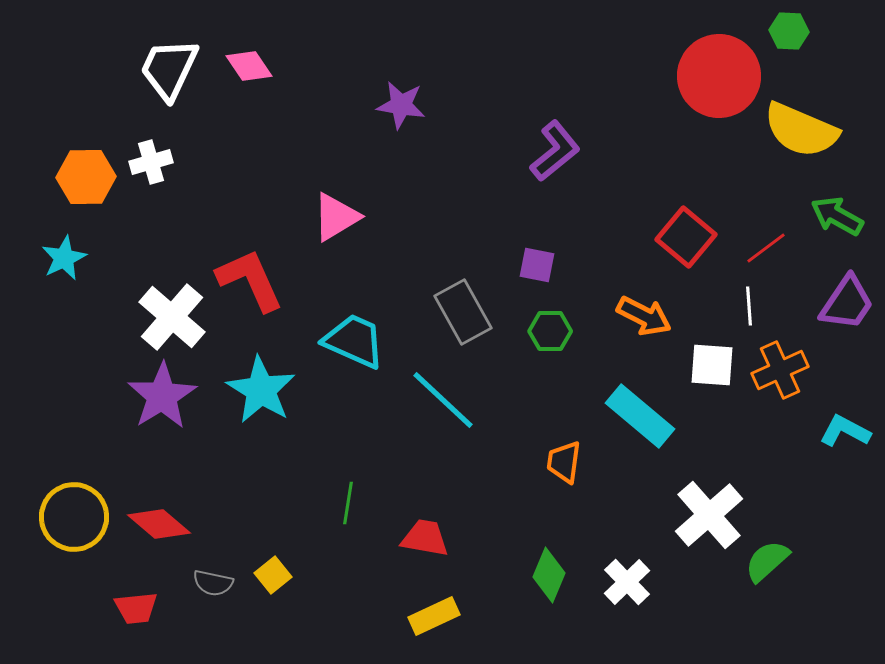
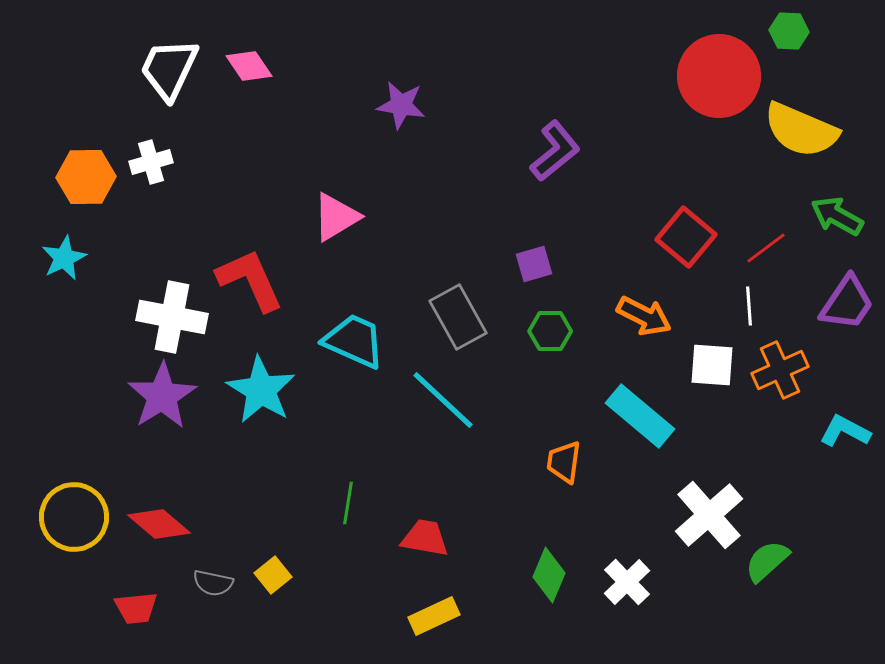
purple square at (537, 265): moved 3 px left, 1 px up; rotated 27 degrees counterclockwise
gray rectangle at (463, 312): moved 5 px left, 5 px down
white cross at (172, 317): rotated 30 degrees counterclockwise
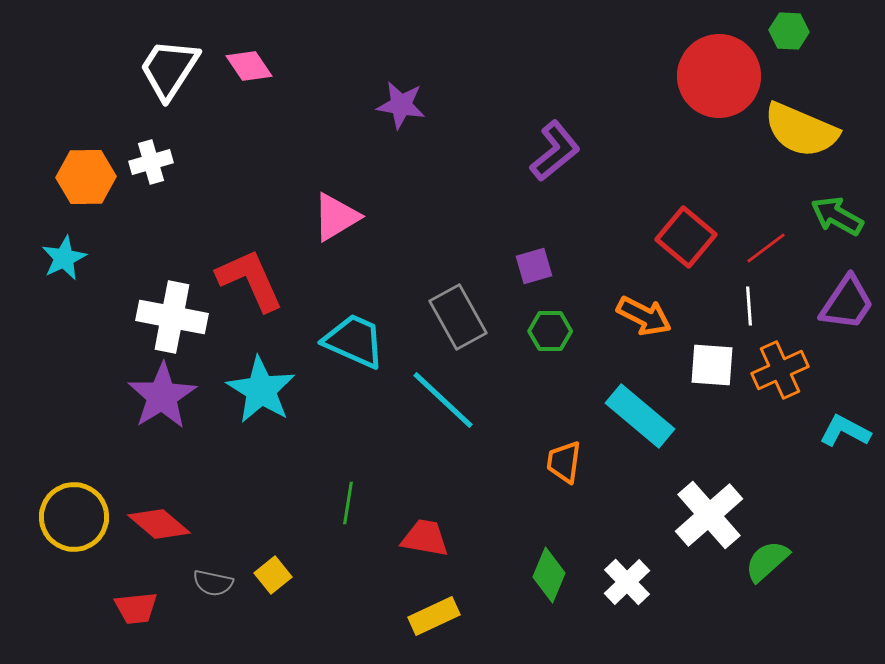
white trapezoid at (169, 69): rotated 8 degrees clockwise
purple square at (534, 264): moved 2 px down
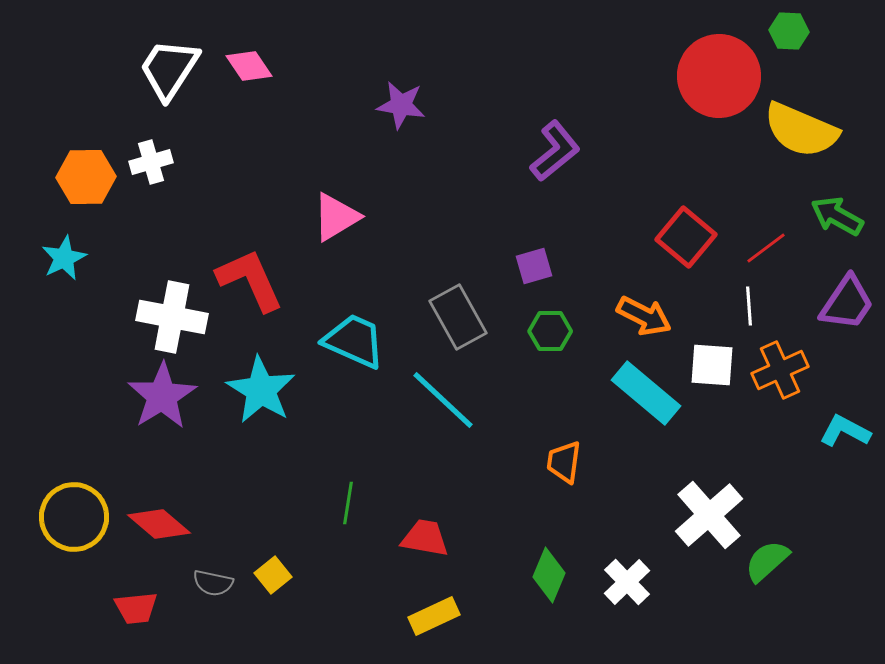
cyan rectangle at (640, 416): moved 6 px right, 23 px up
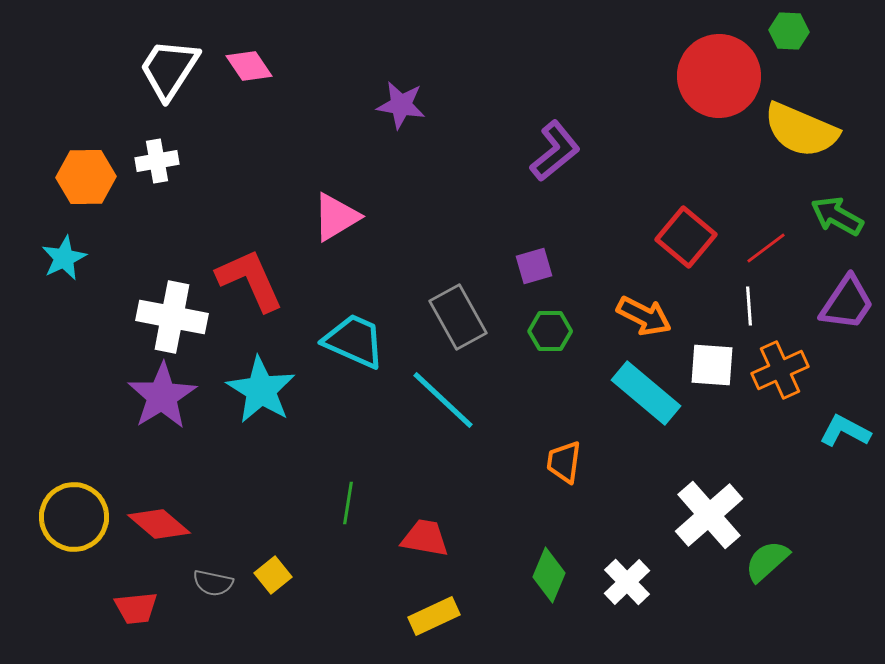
white cross at (151, 162): moved 6 px right, 1 px up; rotated 6 degrees clockwise
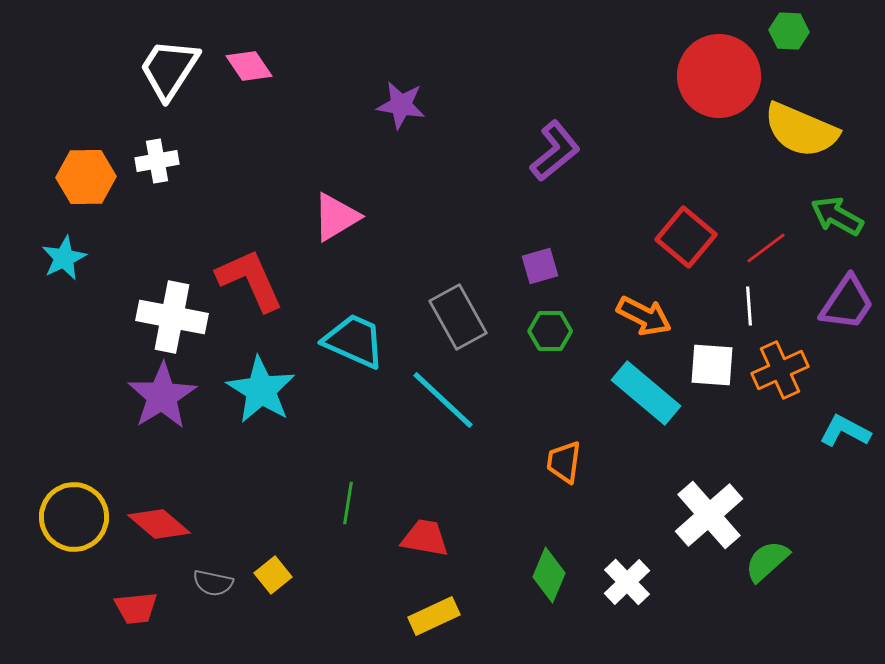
purple square at (534, 266): moved 6 px right
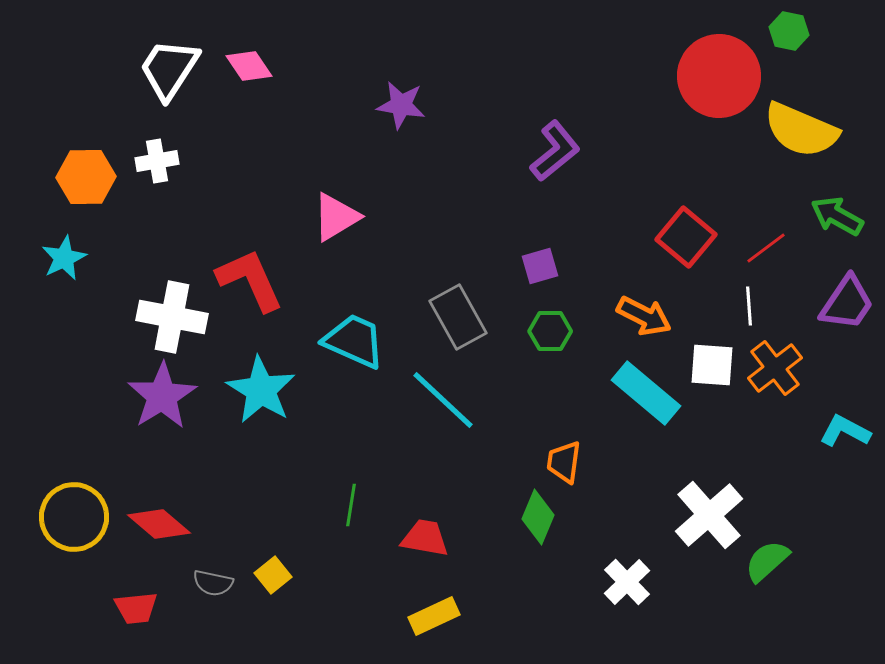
green hexagon at (789, 31): rotated 9 degrees clockwise
orange cross at (780, 370): moved 5 px left, 2 px up; rotated 14 degrees counterclockwise
green line at (348, 503): moved 3 px right, 2 px down
green diamond at (549, 575): moved 11 px left, 58 px up
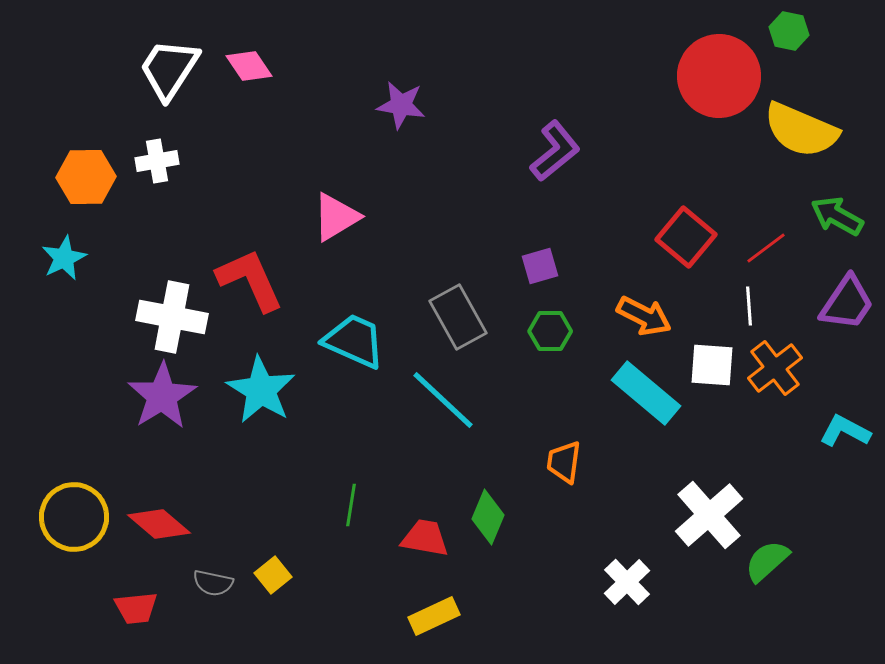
green diamond at (538, 517): moved 50 px left
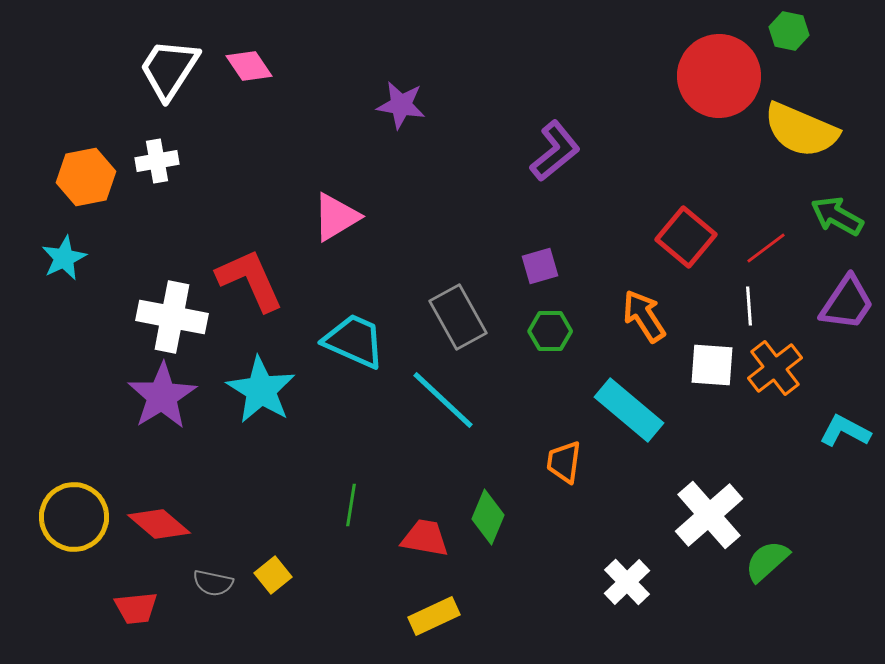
orange hexagon at (86, 177): rotated 10 degrees counterclockwise
orange arrow at (644, 316): rotated 150 degrees counterclockwise
cyan rectangle at (646, 393): moved 17 px left, 17 px down
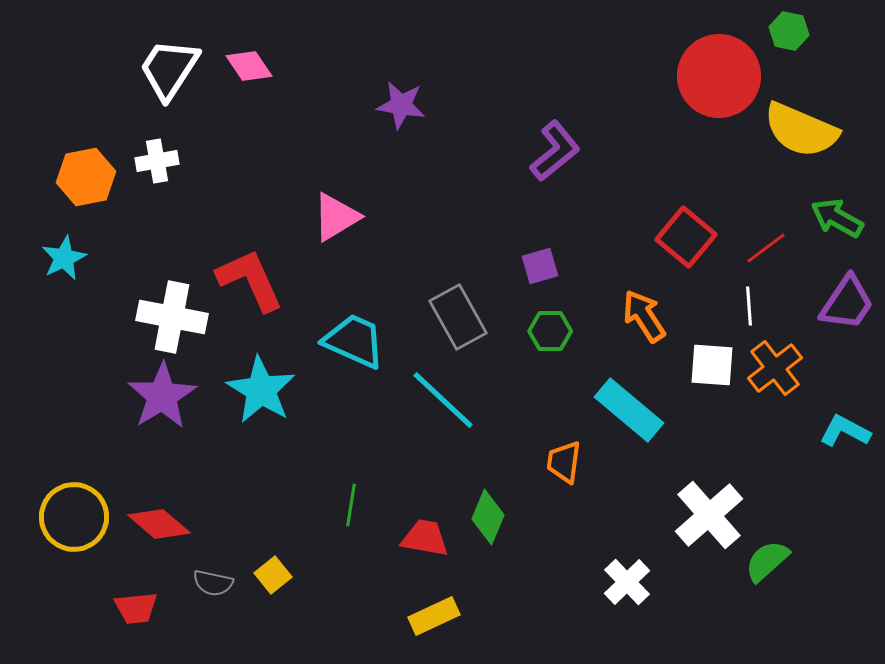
green arrow at (837, 216): moved 2 px down
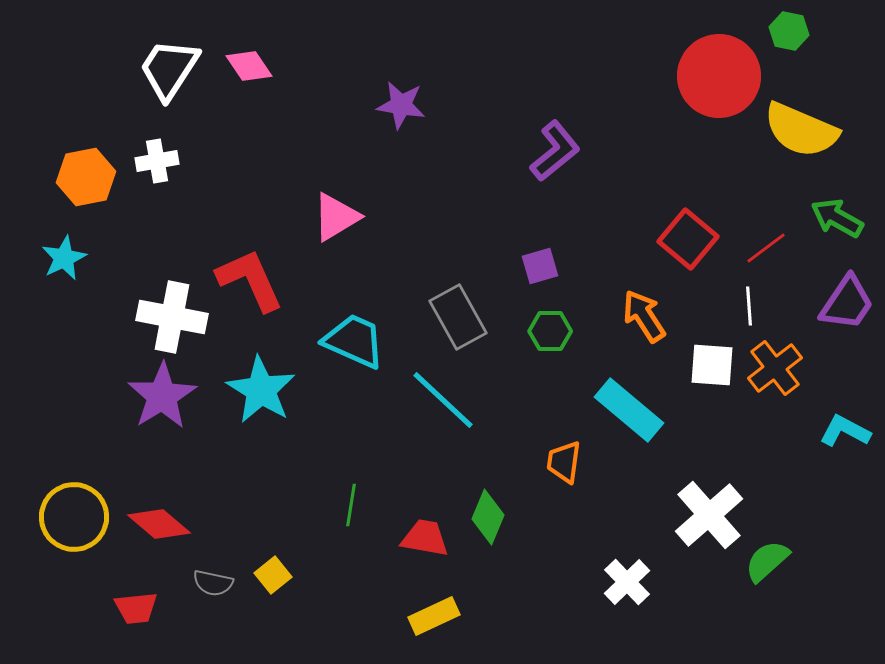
red square at (686, 237): moved 2 px right, 2 px down
